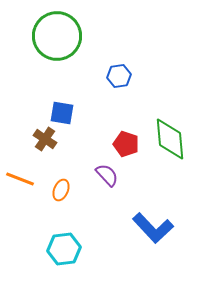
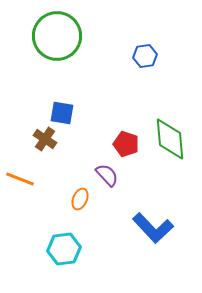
blue hexagon: moved 26 px right, 20 px up
orange ellipse: moved 19 px right, 9 px down
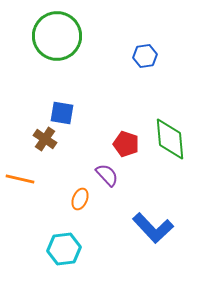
orange line: rotated 8 degrees counterclockwise
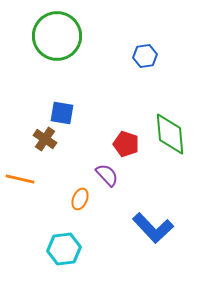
green diamond: moved 5 px up
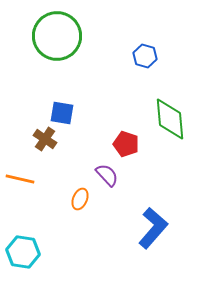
blue hexagon: rotated 25 degrees clockwise
green diamond: moved 15 px up
blue L-shape: rotated 96 degrees counterclockwise
cyan hexagon: moved 41 px left, 3 px down; rotated 16 degrees clockwise
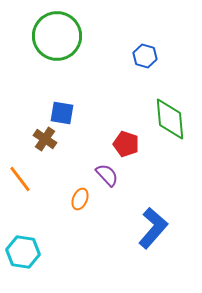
orange line: rotated 40 degrees clockwise
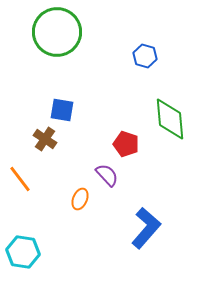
green circle: moved 4 px up
blue square: moved 3 px up
blue L-shape: moved 7 px left
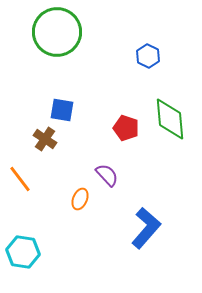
blue hexagon: moved 3 px right; rotated 10 degrees clockwise
red pentagon: moved 16 px up
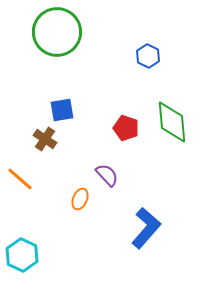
blue square: rotated 20 degrees counterclockwise
green diamond: moved 2 px right, 3 px down
orange line: rotated 12 degrees counterclockwise
cyan hexagon: moved 1 px left, 3 px down; rotated 16 degrees clockwise
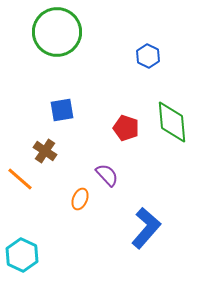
brown cross: moved 12 px down
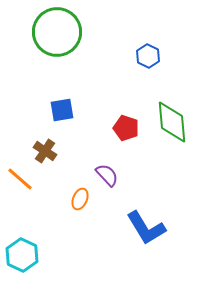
blue L-shape: rotated 108 degrees clockwise
